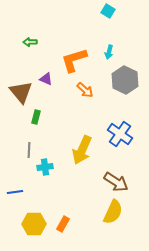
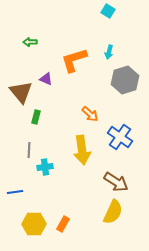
gray hexagon: rotated 16 degrees clockwise
orange arrow: moved 5 px right, 24 px down
blue cross: moved 3 px down
yellow arrow: rotated 32 degrees counterclockwise
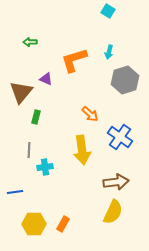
brown triangle: rotated 20 degrees clockwise
brown arrow: rotated 40 degrees counterclockwise
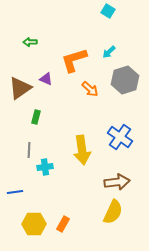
cyan arrow: rotated 32 degrees clockwise
brown triangle: moved 1 px left, 4 px up; rotated 15 degrees clockwise
orange arrow: moved 25 px up
brown arrow: moved 1 px right
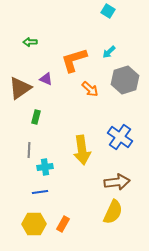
blue line: moved 25 px right
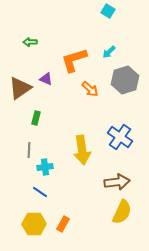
green rectangle: moved 1 px down
blue line: rotated 42 degrees clockwise
yellow semicircle: moved 9 px right
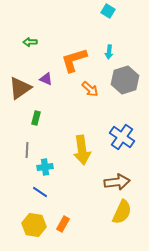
cyan arrow: rotated 40 degrees counterclockwise
blue cross: moved 2 px right
gray line: moved 2 px left
yellow hexagon: moved 1 px down; rotated 10 degrees clockwise
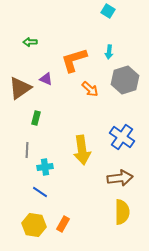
brown arrow: moved 3 px right, 4 px up
yellow semicircle: rotated 25 degrees counterclockwise
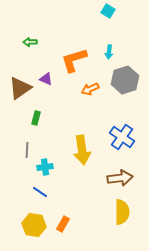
orange arrow: rotated 114 degrees clockwise
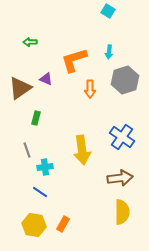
orange arrow: rotated 66 degrees counterclockwise
gray line: rotated 21 degrees counterclockwise
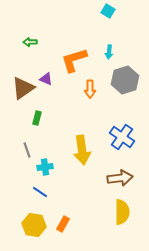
brown triangle: moved 3 px right
green rectangle: moved 1 px right
